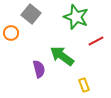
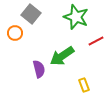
orange circle: moved 4 px right
green arrow: rotated 70 degrees counterclockwise
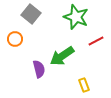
orange circle: moved 6 px down
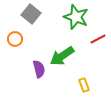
red line: moved 2 px right, 2 px up
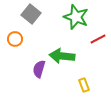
green arrow: rotated 40 degrees clockwise
purple semicircle: rotated 150 degrees counterclockwise
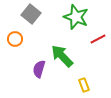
green arrow: rotated 40 degrees clockwise
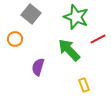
green arrow: moved 7 px right, 6 px up
purple semicircle: moved 1 px left, 2 px up
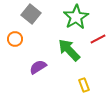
green star: rotated 20 degrees clockwise
purple semicircle: rotated 42 degrees clockwise
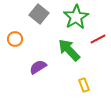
gray square: moved 8 px right
